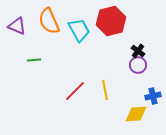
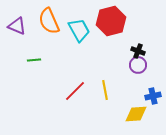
black cross: rotated 16 degrees counterclockwise
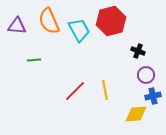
purple triangle: rotated 18 degrees counterclockwise
purple circle: moved 8 px right, 10 px down
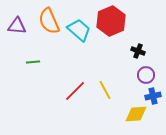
red hexagon: rotated 8 degrees counterclockwise
cyan trapezoid: rotated 20 degrees counterclockwise
green line: moved 1 px left, 2 px down
yellow line: rotated 18 degrees counterclockwise
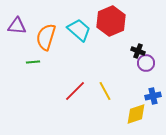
orange semicircle: moved 3 px left, 16 px down; rotated 40 degrees clockwise
purple circle: moved 12 px up
yellow line: moved 1 px down
yellow diamond: rotated 15 degrees counterclockwise
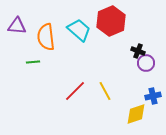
orange semicircle: rotated 24 degrees counterclockwise
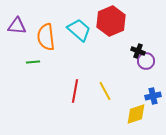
purple circle: moved 2 px up
red line: rotated 35 degrees counterclockwise
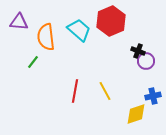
purple triangle: moved 2 px right, 4 px up
green line: rotated 48 degrees counterclockwise
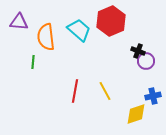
green line: rotated 32 degrees counterclockwise
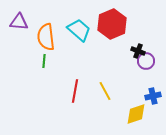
red hexagon: moved 1 px right, 3 px down
green line: moved 11 px right, 1 px up
